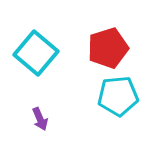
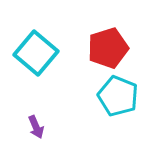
cyan pentagon: rotated 27 degrees clockwise
purple arrow: moved 4 px left, 8 px down
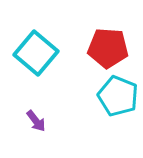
red pentagon: rotated 21 degrees clockwise
purple arrow: moved 6 px up; rotated 15 degrees counterclockwise
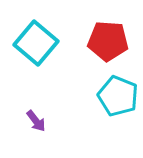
red pentagon: moved 7 px up
cyan square: moved 10 px up
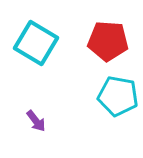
cyan square: rotated 9 degrees counterclockwise
cyan pentagon: rotated 12 degrees counterclockwise
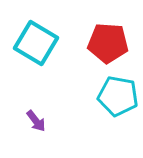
red pentagon: moved 2 px down
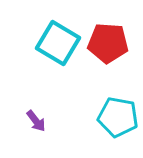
cyan square: moved 22 px right
cyan pentagon: moved 21 px down
